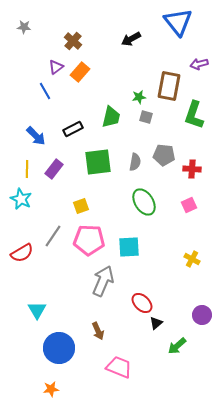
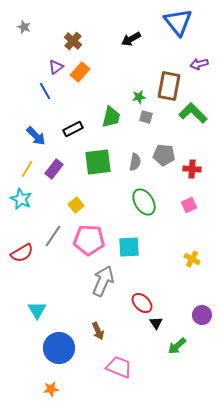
gray star: rotated 16 degrees clockwise
green L-shape: moved 1 px left, 2 px up; rotated 116 degrees clockwise
yellow line: rotated 30 degrees clockwise
yellow square: moved 5 px left, 1 px up; rotated 21 degrees counterclockwise
black triangle: rotated 24 degrees counterclockwise
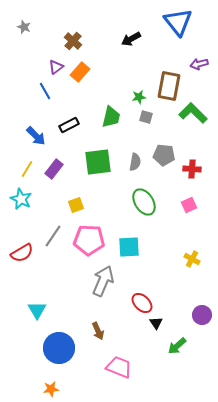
black rectangle: moved 4 px left, 4 px up
yellow square: rotated 21 degrees clockwise
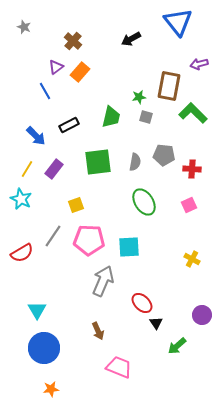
blue circle: moved 15 px left
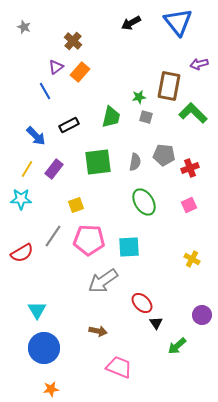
black arrow: moved 16 px up
red cross: moved 2 px left, 1 px up; rotated 24 degrees counterclockwise
cyan star: rotated 25 degrees counterclockwise
gray arrow: rotated 148 degrees counterclockwise
brown arrow: rotated 54 degrees counterclockwise
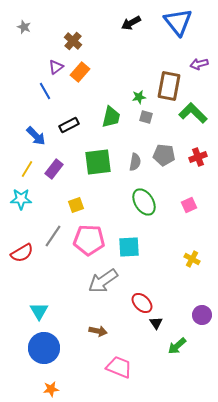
red cross: moved 8 px right, 11 px up
cyan triangle: moved 2 px right, 1 px down
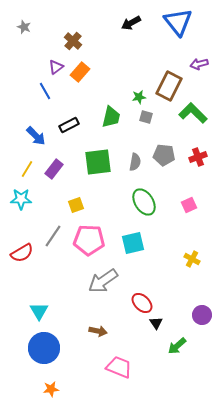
brown rectangle: rotated 16 degrees clockwise
cyan square: moved 4 px right, 4 px up; rotated 10 degrees counterclockwise
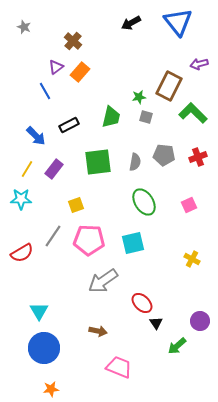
purple circle: moved 2 px left, 6 px down
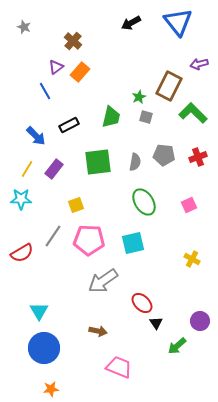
green star: rotated 16 degrees counterclockwise
